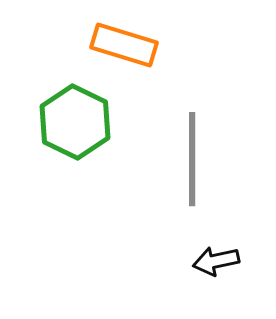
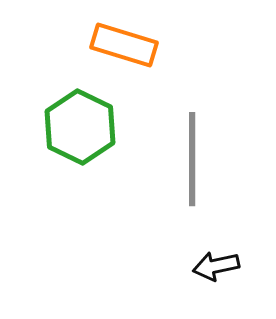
green hexagon: moved 5 px right, 5 px down
black arrow: moved 5 px down
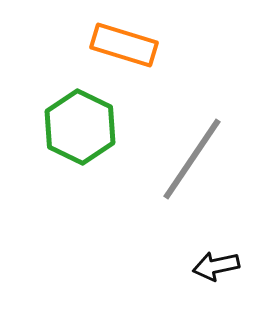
gray line: rotated 34 degrees clockwise
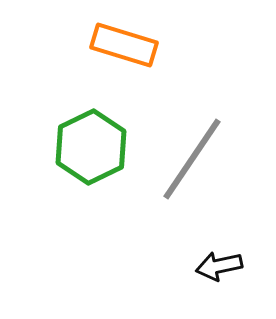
green hexagon: moved 11 px right, 20 px down; rotated 8 degrees clockwise
black arrow: moved 3 px right
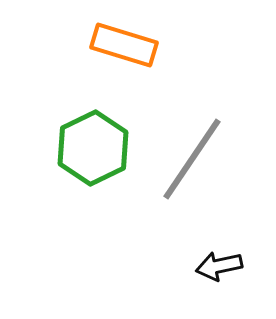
green hexagon: moved 2 px right, 1 px down
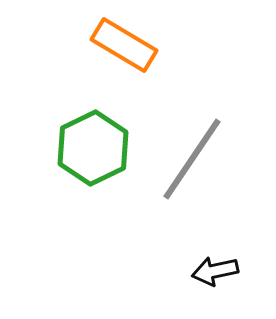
orange rectangle: rotated 14 degrees clockwise
black arrow: moved 4 px left, 5 px down
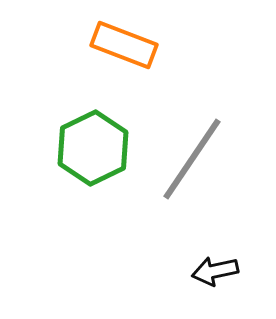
orange rectangle: rotated 10 degrees counterclockwise
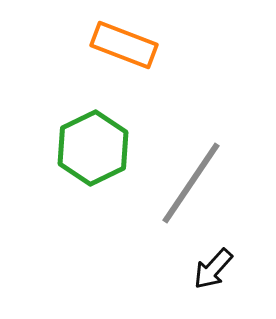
gray line: moved 1 px left, 24 px down
black arrow: moved 2 px left, 2 px up; rotated 36 degrees counterclockwise
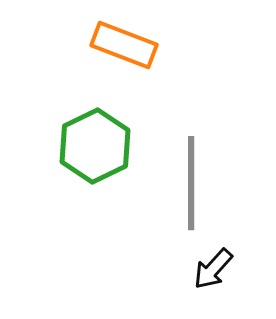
green hexagon: moved 2 px right, 2 px up
gray line: rotated 34 degrees counterclockwise
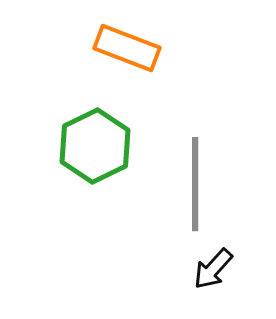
orange rectangle: moved 3 px right, 3 px down
gray line: moved 4 px right, 1 px down
